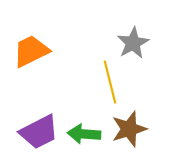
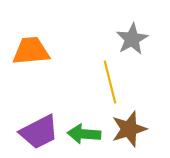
gray star: moved 1 px left, 4 px up
orange trapezoid: rotated 21 degrees clockwise
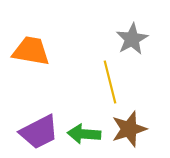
orange trapezoid: rotated 15 degrees clockwise
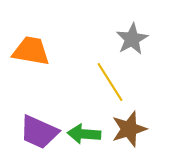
yellow line: rotated 18 degrees counterclockwise
purple trapezoid: rotated 51 degrees clockwise
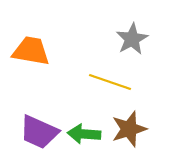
yellow line: rotated 39 degrees counterclockwise
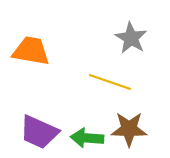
gray star: moved 1 px left, 1 px up; rotated 12 degrees counterclockwise
brown star: rotated 18 degrees clockwise
green arrow: moved 3 px right, 4 px down
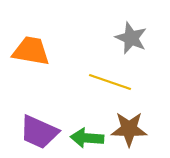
gray star: rotated 8 degrees counterclockwise
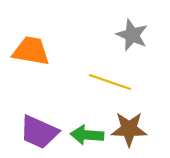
gray star: moved 1 px right, 3 px up
green arrow: moved 3 px up
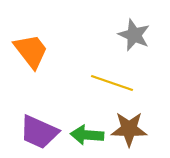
gray star: moved 2 px right
orange trapezoid: rotated 42 degrees clockwise
yellow line: moved 2 px right, 1 px down
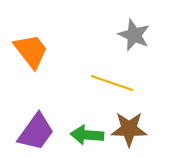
purple trapezoid: moved 3 px left; rotated 78 degrees counterclockwise
